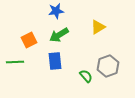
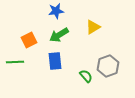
yellow triangle: moved 5 px left
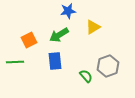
blue star: moved 12 px right
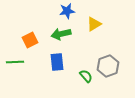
blue star: moved 1 px left
yellow triangle: moved 1 px right, 3 px up
green arrow: moved 2 px right, 1 px up; rotated 18 degrees clockwise
orange square: moved 1 px right
blue rectangle: moved 2 px right, 1 px down
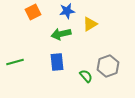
yellow triangle: moved 4 px left
orange square: moved 3 px right, 28 px up
green line: rotated 12 degrees counterclockwise
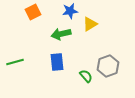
blue star: moved 3 px right
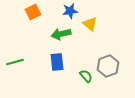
yellow triangle: rotated 49 degrees counterclockwise
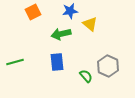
gray hexagon: rotated 15 degrees counterclockwise
